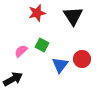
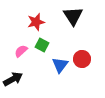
red star: moved 1 px left, 9 px down
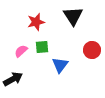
green square: moved 2 px down; rotated 32 degrees counterclockwise
red circle: moved 10 px right, 9 px up
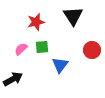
pink semicircle: moved 2 px up
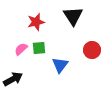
green square: moved 3 px left, 1 px down
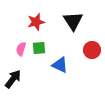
black triangle: moved 5 px down
pink semicircle: rotated 32 degrees counterclockwise
blue triangle: rotated 42 degrees counterclockwise
black arrow: rotated 24 degrees counterclockwise
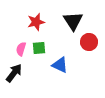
red circle: moved 3 px left, 8 px up
black arrow: moved 1 px right, 6 px up
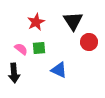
red star: rotated 12 degrees counterclockwise
pink semicircle: rotated 112 degrees clockwise
blue triangle: moved 1 px left, 5 px down
black arrow: rotated 138 degrees clockwise
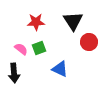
red star: rotated 24 degrees clockwise
green square: rotated 16 degrees counterclockwise
blue triangle: moved 1 px right, 1 px up
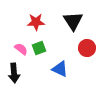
red circle: moved 2 px left, 6 px down
